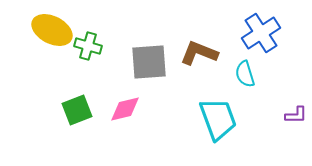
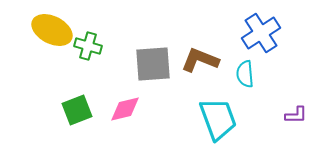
brown L-shape: moved 1 px right, 7 px down
gray square: moved 4 px right, 2 px down
cyan semicircle: rotated 12 degrees clockwise
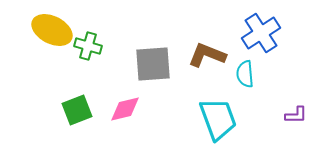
brown L-shape: moved 7 px right, 5 px up
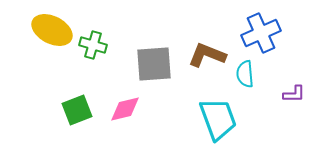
blue cross: rotated 9 degrees clockwise
green cross: moved 5 px right, 1 px up
gray square: moved 1 px right
purple L-shape: moved 2 px left, 21 px up
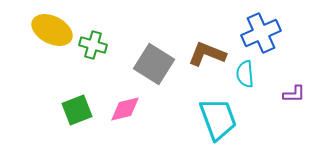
brown L-shape: moved 1 px up
gray square: rotated 36 degrees clockwise
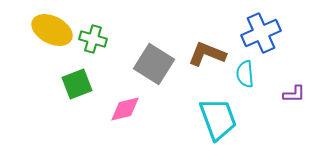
green cross: moved 6 px up
green square: moved 26 px up
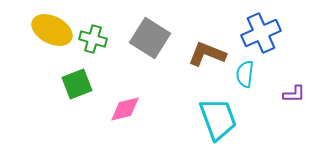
gray square: moved 4 px left, 26 px up
cyan semicircle: rotated 12 degrees clockwise
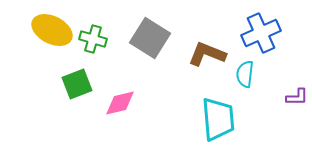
purple L-shape: moved 3 px right, 3 px down
pink diamond: moved 5 px left, 6 px up
cyan trapezoid: rotated 15 degrees clockwise
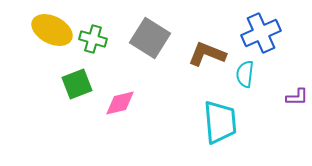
cyan trapezoid: moved 2 px right, 3 px down
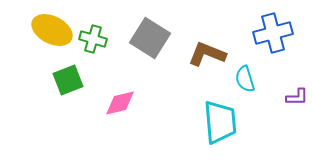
blue cross: moved 12 px right; rotated 9 degrees clockwise
cyan semicircle: moved 5 px down; rotated 24 degrees counterclockwise
green square: moved 9 px left, 4 px up
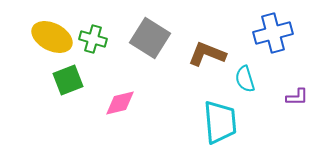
yellow ellipse: moved 7 px down
